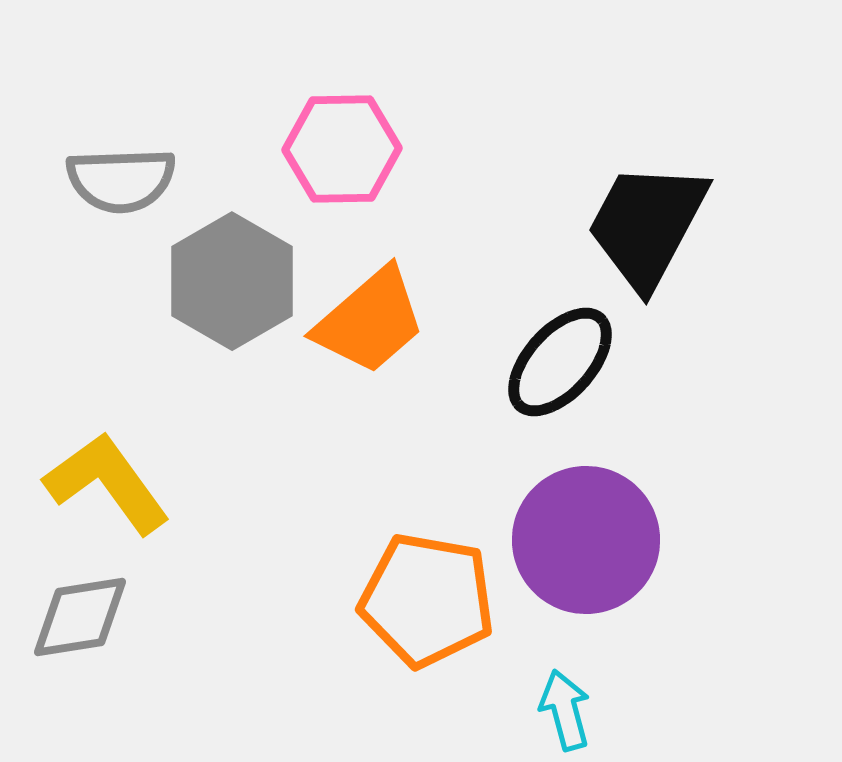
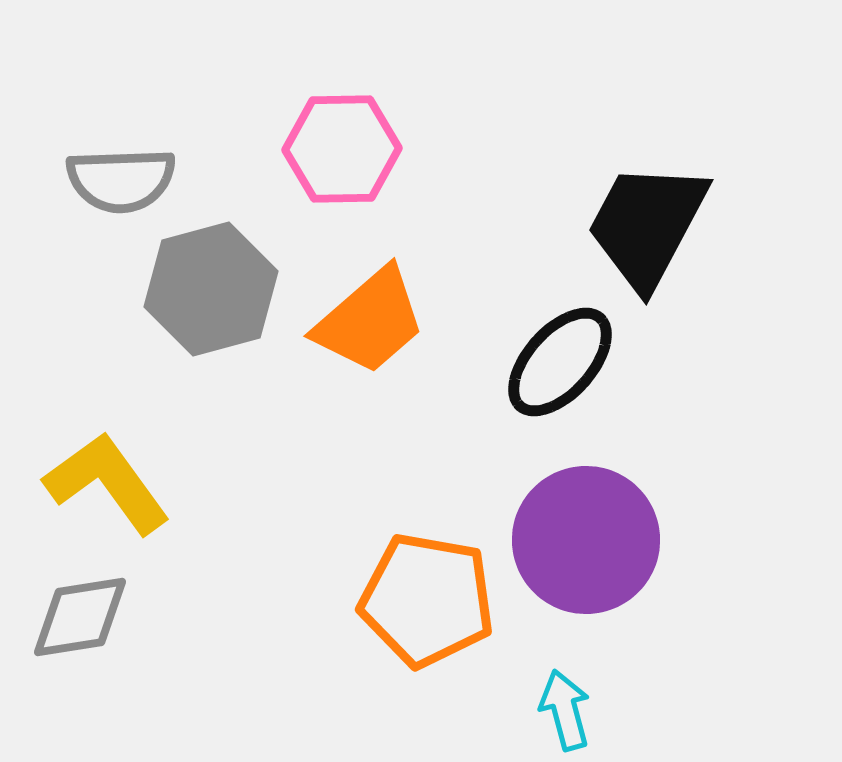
gray hexagon: moved 21 px left, 8 px down; rotated 15 degrees clockwise
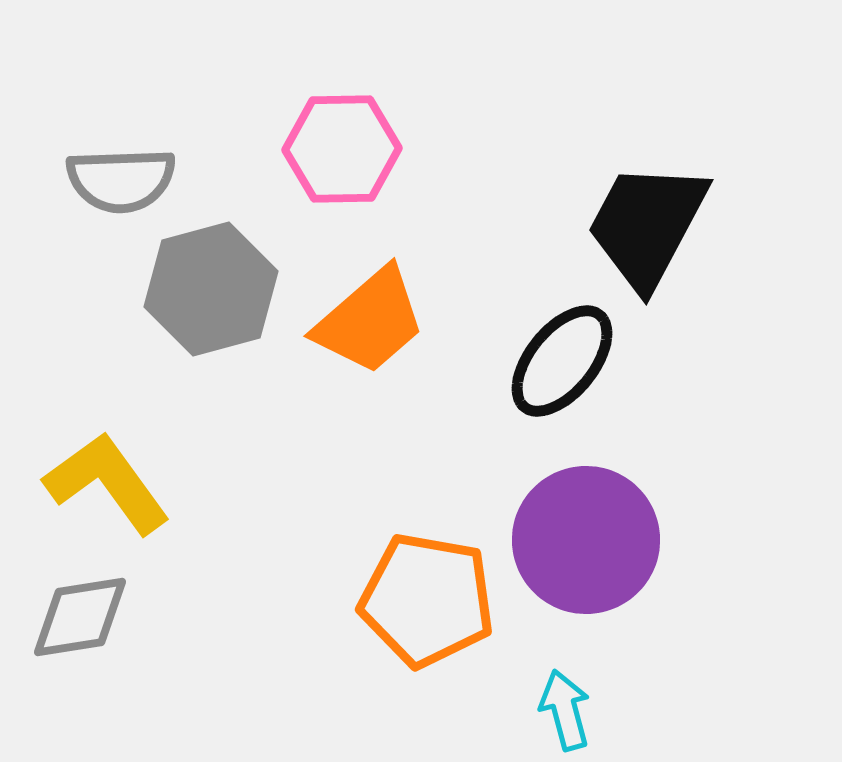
black ellipse: moved 2 px right, 1 px up; rotated 3 degrees counterclockwise
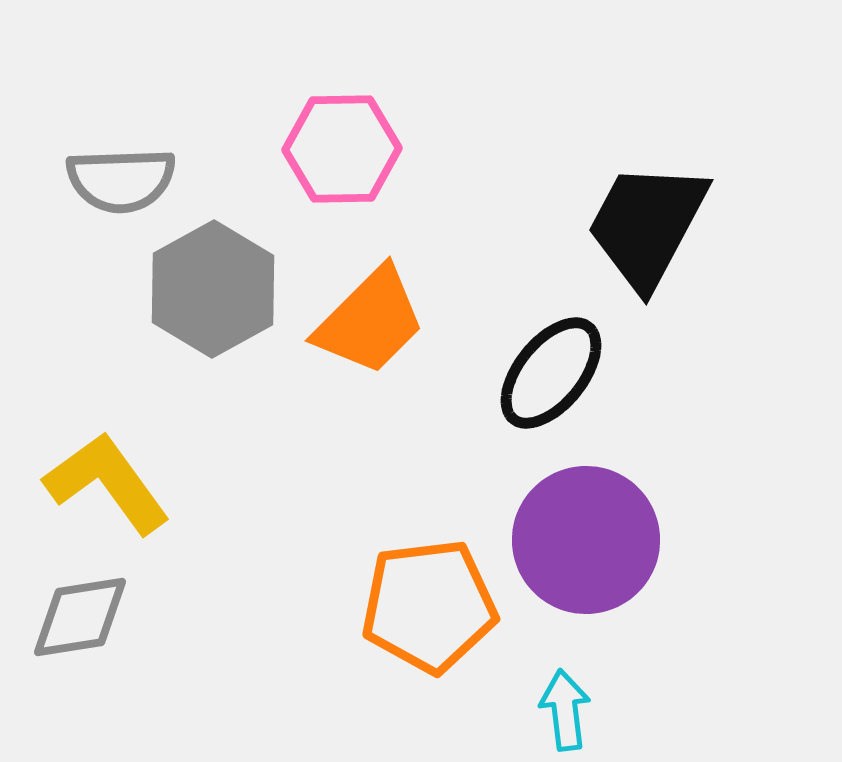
gray hexagon: moved 2 px right; rotated 14 degrees counterclockwise
orange trapezoid: rotated 4 degrees counterclockwise
black ellipse: moved 11 px left, 12 px down
orange pentagon: moved 2 px right, 6 px down; rotated 17 degrees counterclockwise
cyan arrow: rotated 8 degrees clockwise
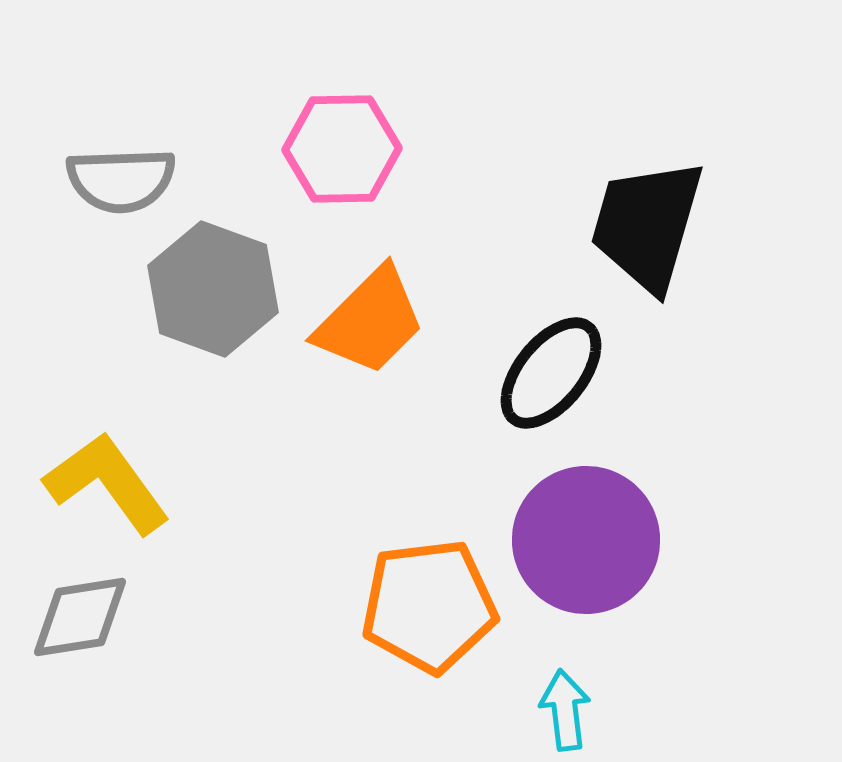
black trapezoid: rotated 12 degrees counterclockwise
gray hexagon: rotated 11 degrees counterclockwise
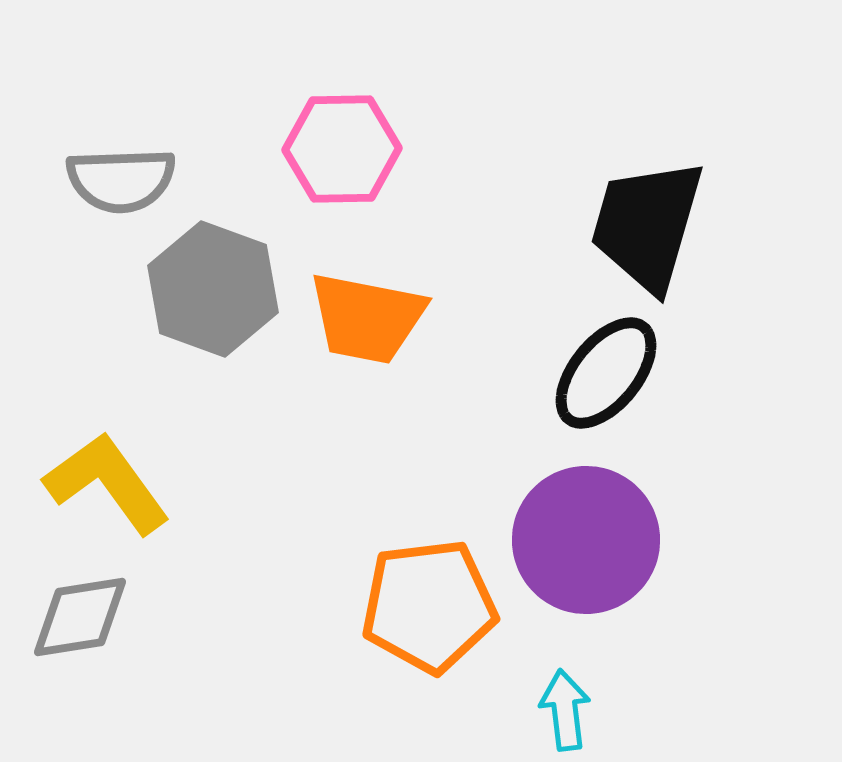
orange trapezoid: moved 3 px left, 3 px up; rotated 56 degrees clockwise
black ellipse: moved 55 px right
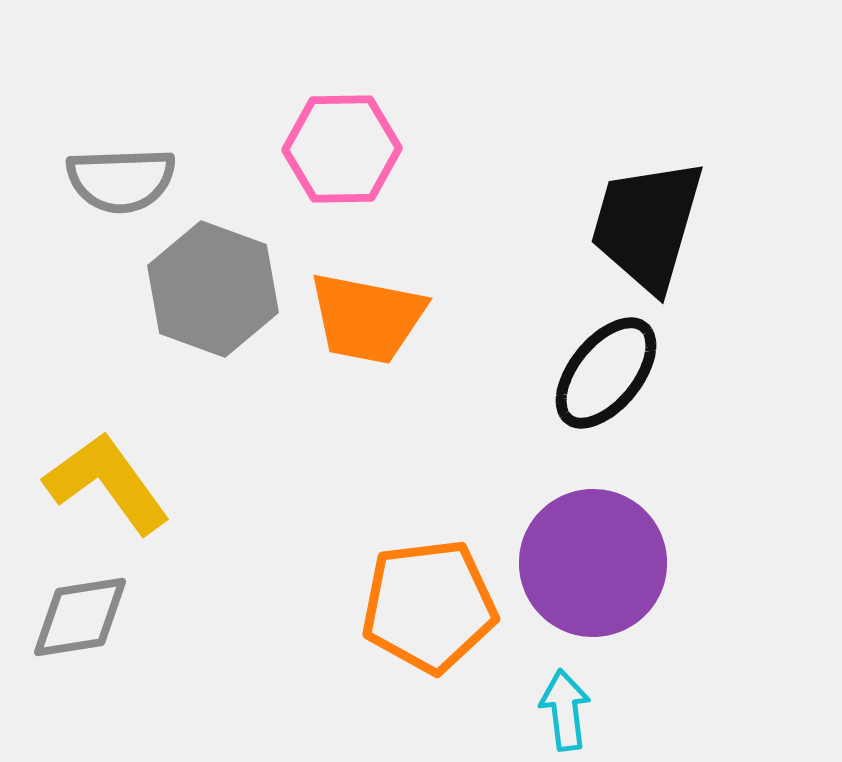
purple circle: moved 7 px right, 23 px down
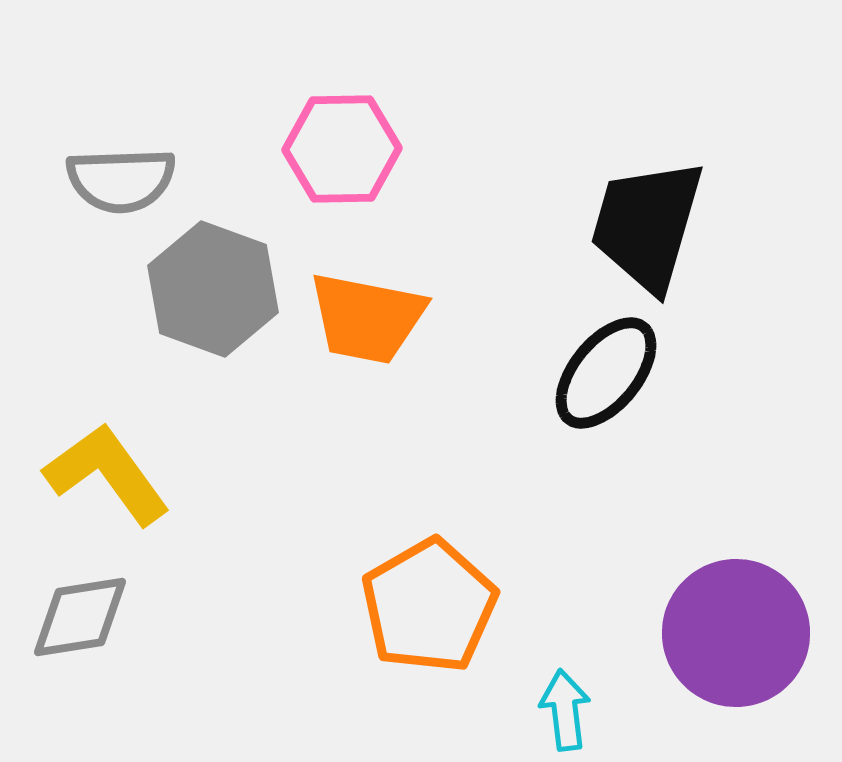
yellow L-shape: moved 9 px up
purple circle: moved 143 px right, 70 px down
orange pentagon: rotated 23 degrees counterclockwise
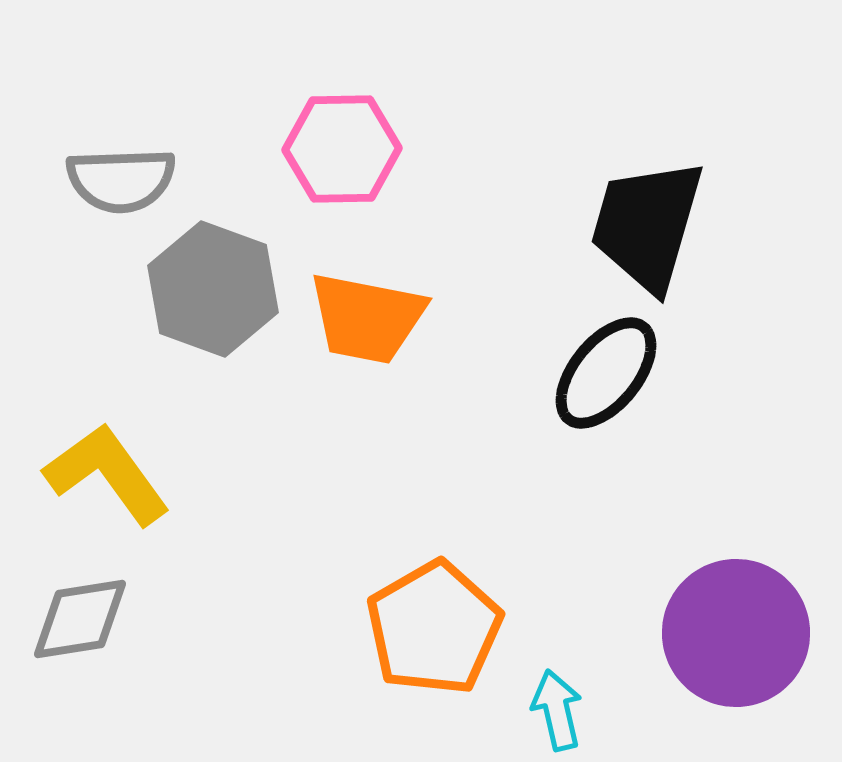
orange pentagon: moved 5 px right, 22 px down
gray diamond: moved 2 px down
cyan arrow: moved 8 px left; rotated 6 degrees counterclockwise
